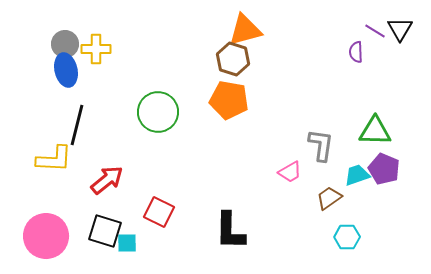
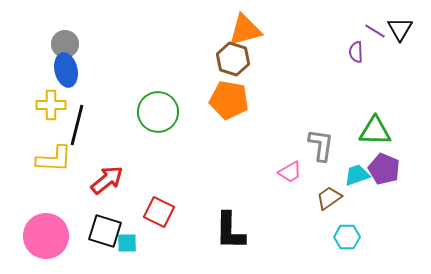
yellow cross: moved 45 px left, 56 px down
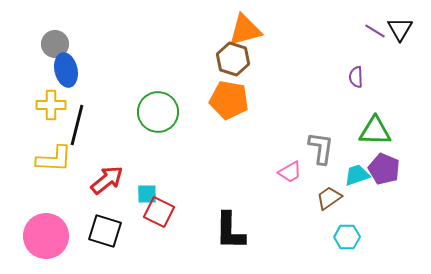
gray circle: moved 10 px left
purple semicircle: moved 25 px down
gray L-shape: moved 3 px down
cyan square: moved 20 px right, 49 px up
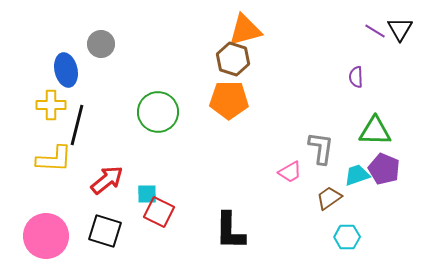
gray circle: moved 46 px right
orange pentagon: rotated 9 degrees counterclockwise
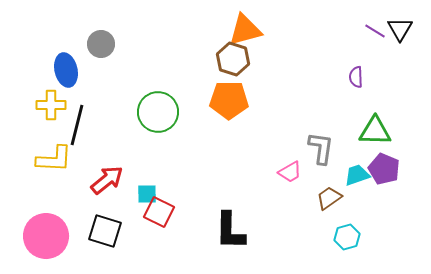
cyan hexagon: rotated 15 degrees counterclockwise
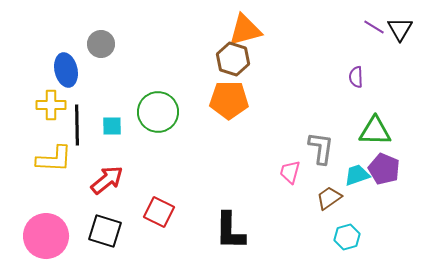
purple line: moved 1 px left, 4 px up
black line: rotated 15 degrees counterclockwise
pink trapezoid: rotated 135 degrees clockwise
cyan square: moved 35 px left, 68 px up
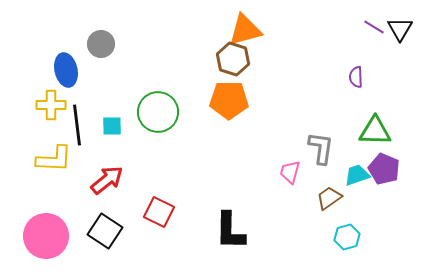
black line: rotated 6 degrees counterclockwise
black square: rotated 16 degrees clockwise
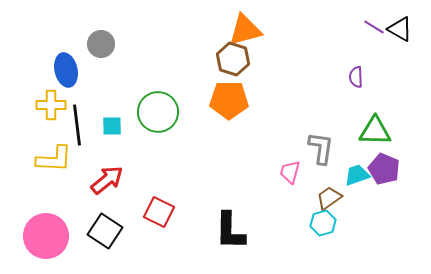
black triangle: rotated 32 degrees counterclockwise
cyan hexagon: moved 24 px left, 14 px up
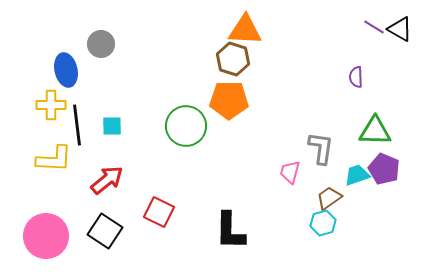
orange triangle: rotated 18 degrees clockwise
green circle: moved 28 px right, 14 px down
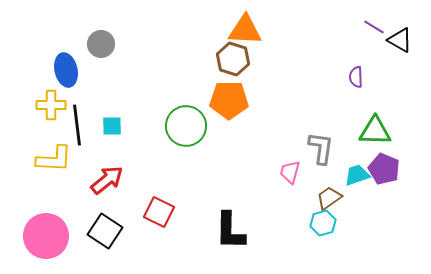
black triangle: moved 11 px down
